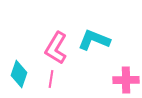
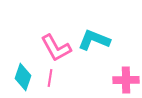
pink L-shape: rotated 60 degrees counterclockwise
cyan diamond: moved 4 px right, 3 px down
pink line: moved 1 px left, 1 px up
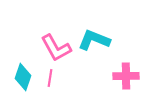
pink cross: moved 4 px up
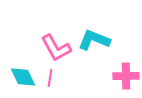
cyan diamond: rotated 44 degrees counterclockwise
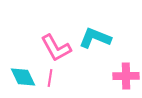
cyan L-shape: moved 1 px right, 2 px up
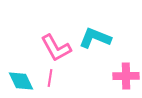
cyan diamond: moved 2 px left, 4 px down
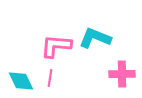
pink L-shape: moved 2 px up; rotated 124 degrees clockwise
pink cross: moved 4 px left, 2 px up
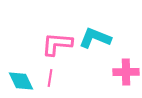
pink L-shape: moved 1 px right, 2 px up
pink cross: moved 4 px right, 2 px up
